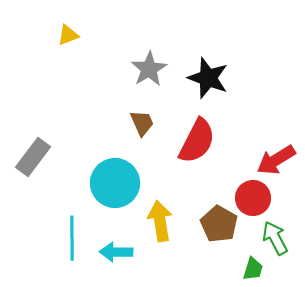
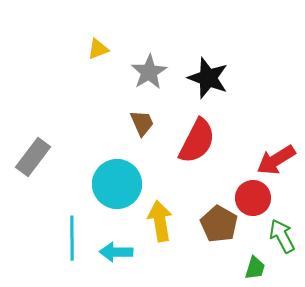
yellow triangle: moved 30 px right, 14 px down
gray star: moved 3 px down
cyan circle: moved 2 px right, 1 px down
green arrow: moved 7 px right, 2 px up
green trapezoid: moved 2 px right, 1 px up
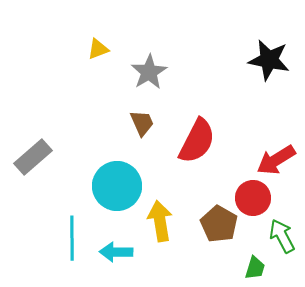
black star: moved 61 px right, 18 px up; rotated 9 degrees counterclockwise
gray rectangle: rotated 12 degrees clockwise
cyan circle: moved 2 px down
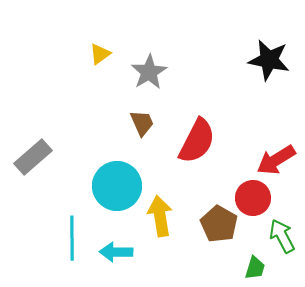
yellow triangle: moved 2 px right, 5 px down; rotated 15 degrees counterclockwise
yellow arrow: moved 5 px up
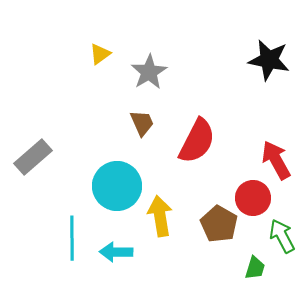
red arrow: rotated 93 degrees clockwise
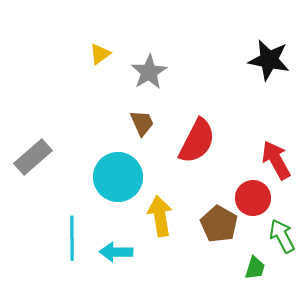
cyan circle: moved 1 px right, 9 px up
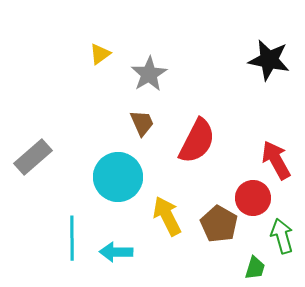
gray star: moved 2 px down
yellow arrow: moved 7 px right; rotated 18 degrees counterclockwise
green arrow: rotated 12 degrees clockwise
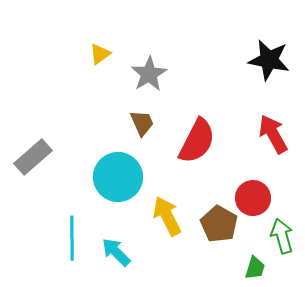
red arrow: moved 3 px left, 26 px up
cyan arrow: rotated 44 degrees clockwise
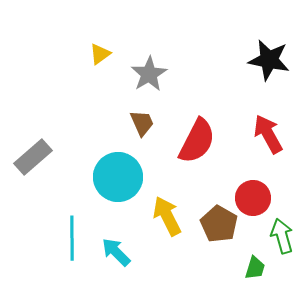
red arrow: moved 5 px left
